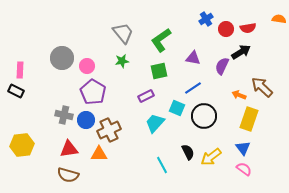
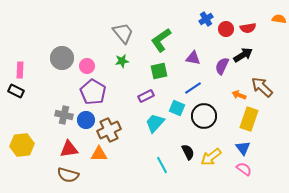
black arrow: moved 2 px right, 3 px down
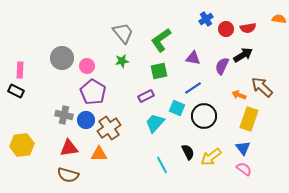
brown cross: moved 2 px up; rotated 10 degrees counterclockwise
red triangle: moved 1 px up
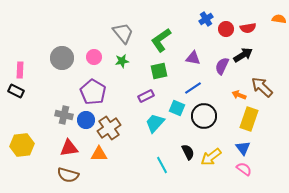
pink circle: moved 7 px right, 9 px up
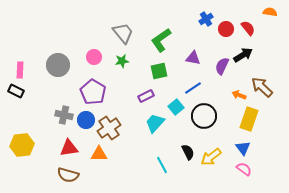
orange semicircle: moved 9 px left, 7 px up
red semicircle: rotated 119 degrees counterclockwise
gray circle: moved 4 px left, 7 px down
cyan square: moved 1 px left, 1 px up; rotated 28 degrees clockwise
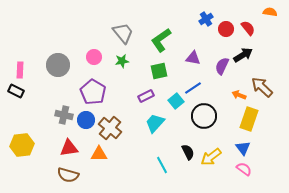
cyan square: moved 6 px up
brown cross: moved 1 px right; rotated 15 degrees counterclockwise
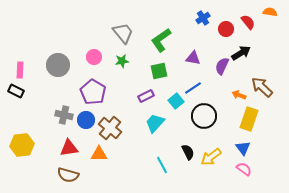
blue cross: moved 3 px left, 1 px up
red semicircle: moved 6 px up
black arrow: moved 2 px left, 2 px up
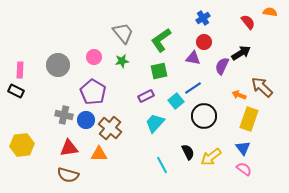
red circle: moved 22 px left, 13 px down
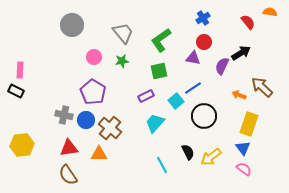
gray circle: moved 14 px right, 40 px up
yellow rectangle: moved 5 px down
brown semicircle: rotated 40 degrees clockwise
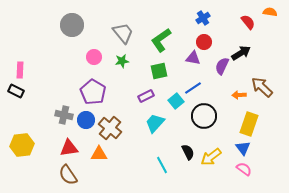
orange arrow: rotated 24 degrees counterclockwise
